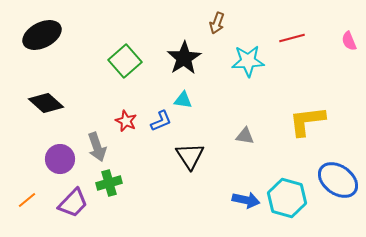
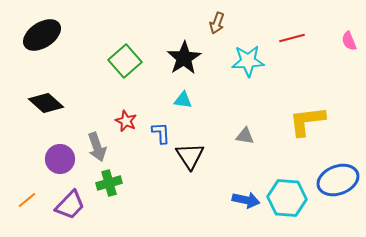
black ellipse: rotated 6 degrees counterclockwise
blue L-shape: moved 12 px down; rotated 70 degrees counterclockwise
blue ellipse: rotated 57 degrees counterclockwise
cyan hexagon: rotated 12 degrees counterclockwise
purple trapezoid: moved 3 px left, 2 px down
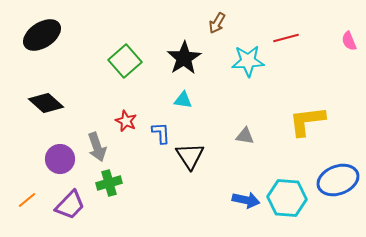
brown arrow: rotated 10 degrees clockwise
red line: moved 6 px left
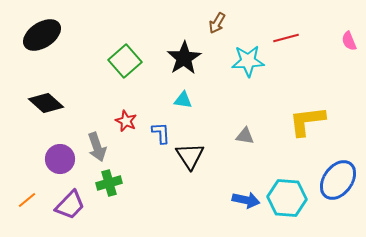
blue ellipse: rotated 33 degrees counterclockwise
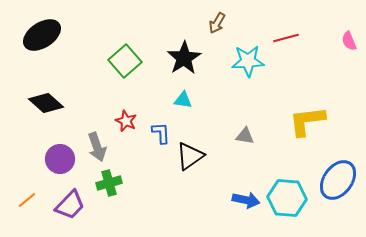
black triangle: rotated 28 degrees clockwise
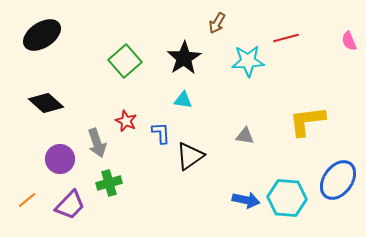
gray arrow: moved 4 px up
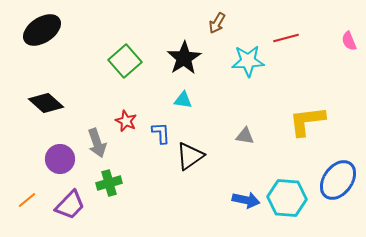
black ellipse: moved 5 px up
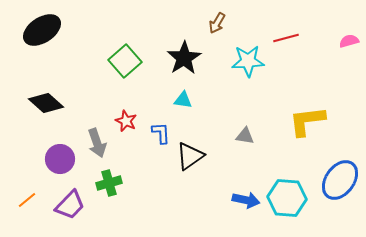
pink semicircle: rotated 96 degrees clockwise
blue ellipse: moved 2 px right
